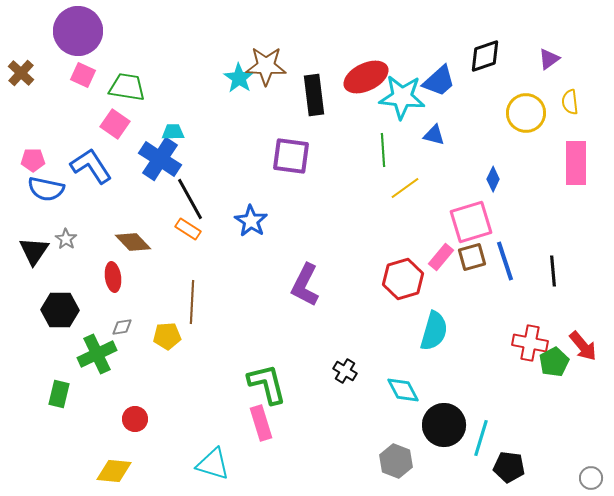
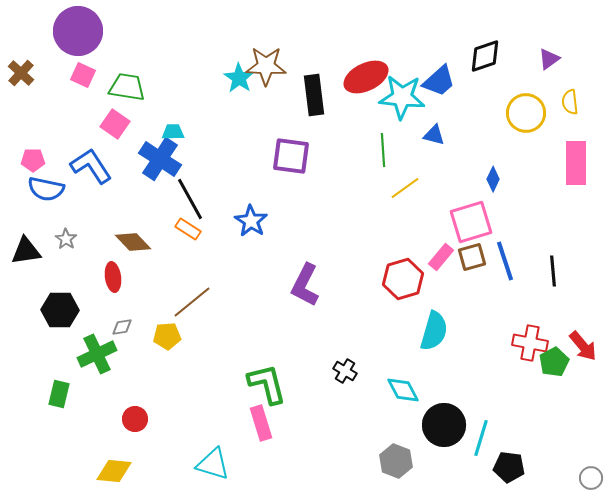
black triangle at (34, 251): moved 8 px left; rotated 48 degrees clockwise
brown line at (192, 302): rotated 48 degrees clockwise
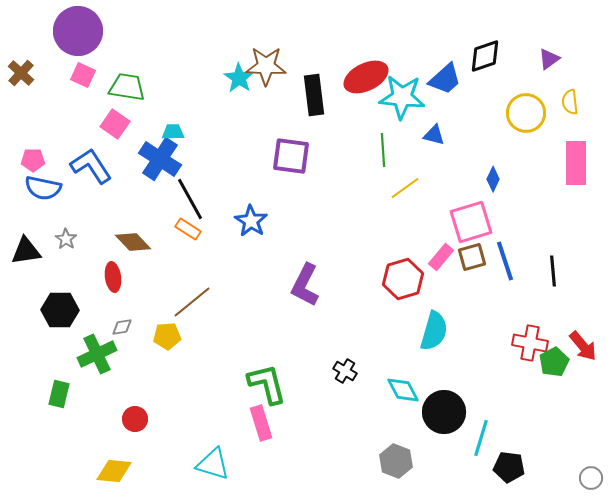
blue trapezoid at (439, 81): moved 6 px right, 2 px up
blue semicircle at (46, 189): moved 3 px left, 1 px up
black circle at (444, 425): moved 13 px up
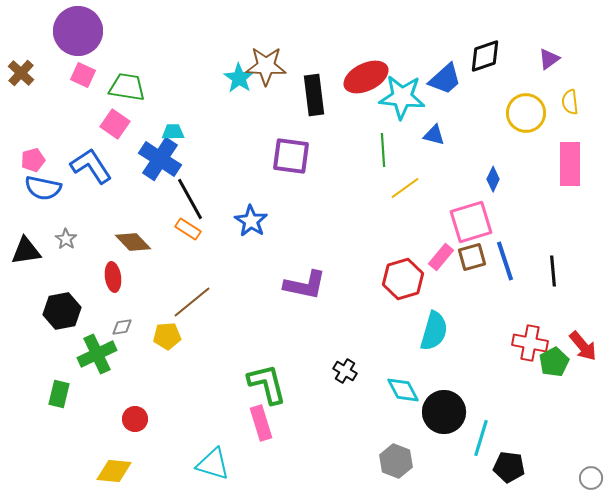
pink pentagon at (33, 160): rotated 15 degrees counterclockwise
pink rectangle at (576, 163): moved 6 px left, 1 px down
purple L-shape at (305, 285): rotated 105 degrees counterclockwise
black hexagon at (60, 310): moved 2 px right, 1 px down; rotated 12 degrees counterclockwise
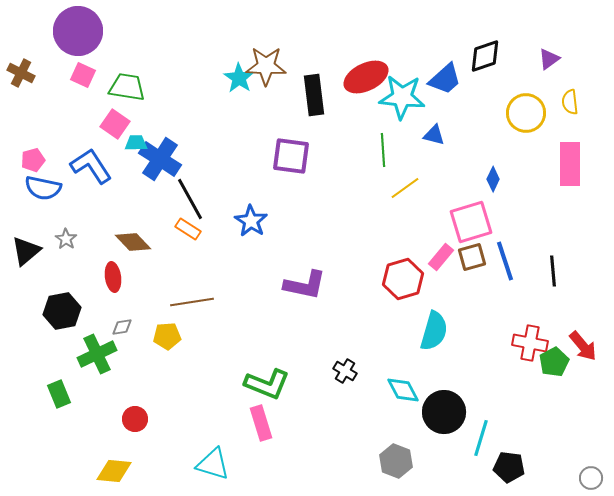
brown cross at (21, 73): rotated 16 degrees counterclockwise
cyan trapezoid at (173, 132): moved 37 px left, 11 px down
black triangle at (26, 251): rotated 32 degrees counterclockwise
brown line at (192, 302): rotated 30 degrees clockwise
green L-shape at (267, 384): rotated 126 degrees clockwise
green rectangle at (59, 394): rotated 36 degrees counterclockwise
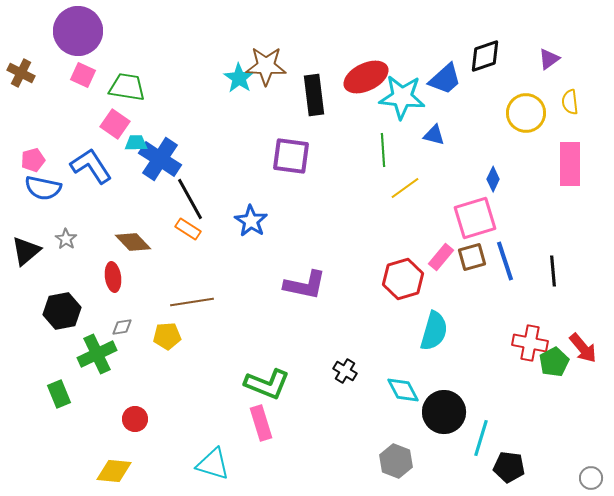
pink square at (471, 222): moved 4 px right, 4 px up
red arrow at (583, 346): moved 2 px down
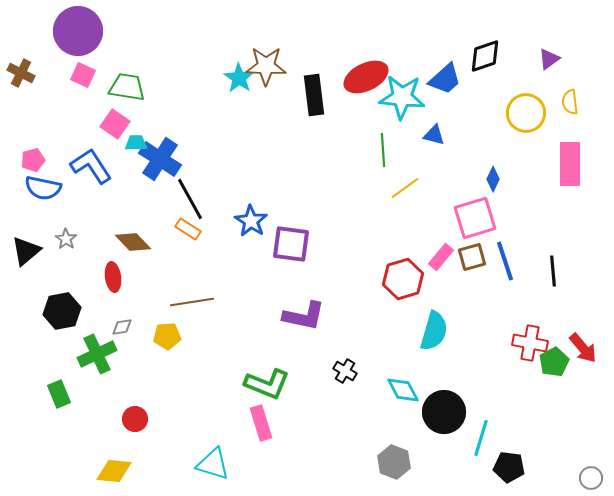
purple square at (291, 156): moved 88 px down
purple L-shape at (305, 285): moved 1 px left, 31 px down
gray hexagon at (396, 461): moved 2 px left, 1 px down
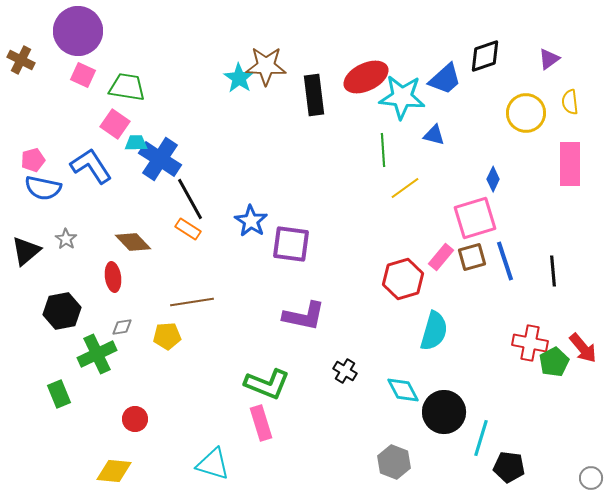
brown cross at (21, 73): moved 13 px up
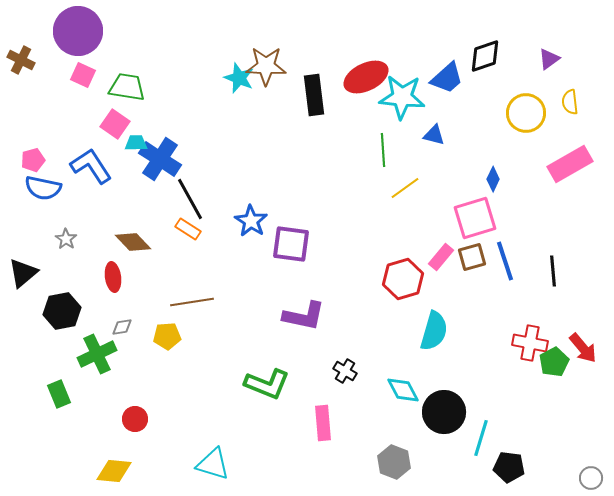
cyan star at (239, 78): rotated 12 degrees counterclockwise
blue trapezoid at (445, 79): moved 2 px right, 1 px up
pink rectangle at (570, 164): rotated 60 degrees clockwise
black triangle at (26, 251): moved 3 px left, 22 px down
pink rectangle at (261, 423): moved 62 px right; rotated 12 degrees clockwise
